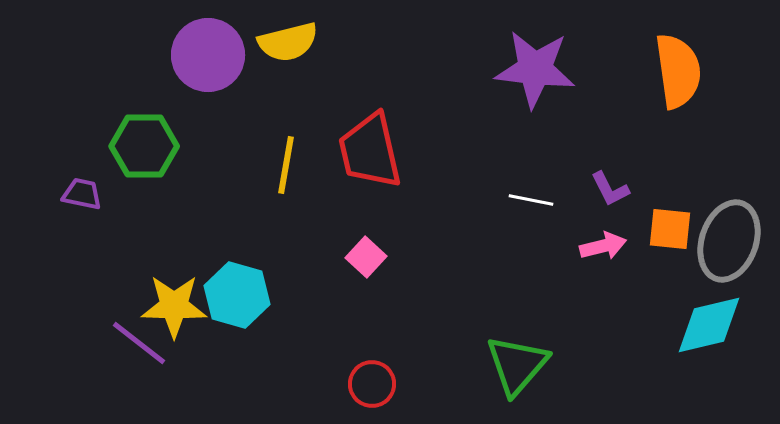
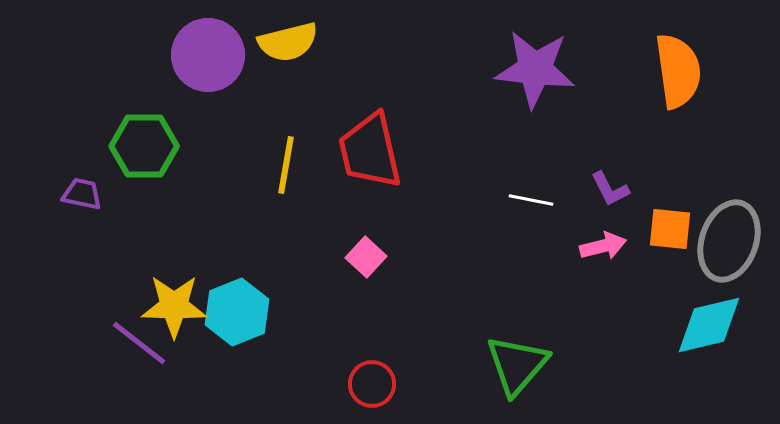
cyan hexagon: moved 17 px down; rotated 22 degrees clockwise
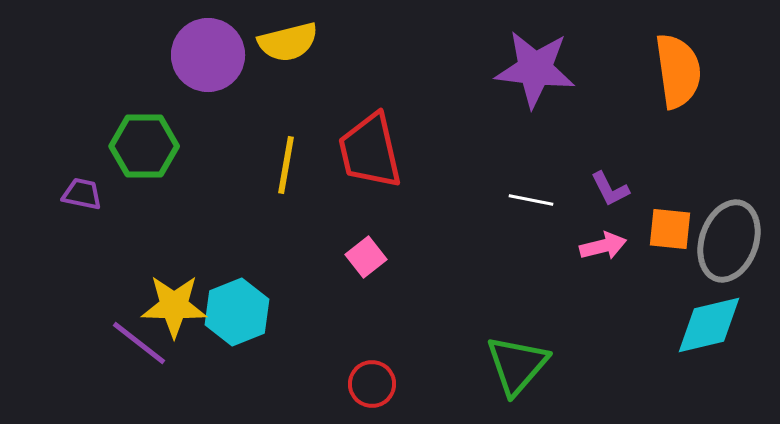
pink square: rotated 9 degrees clockwise
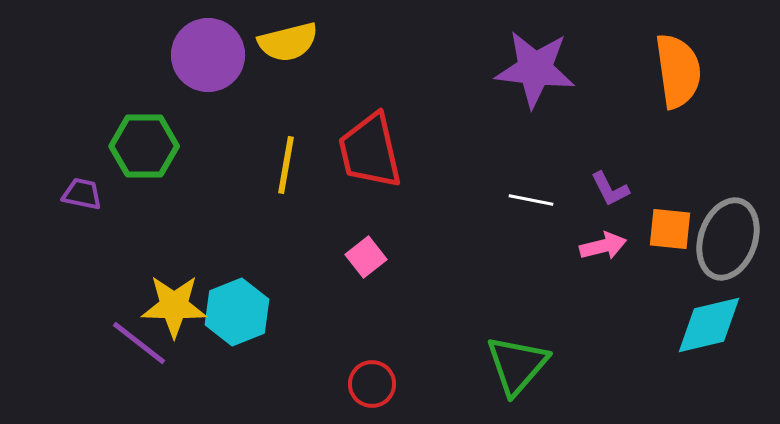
gray ellipse: moved 1 px left, 2 px up
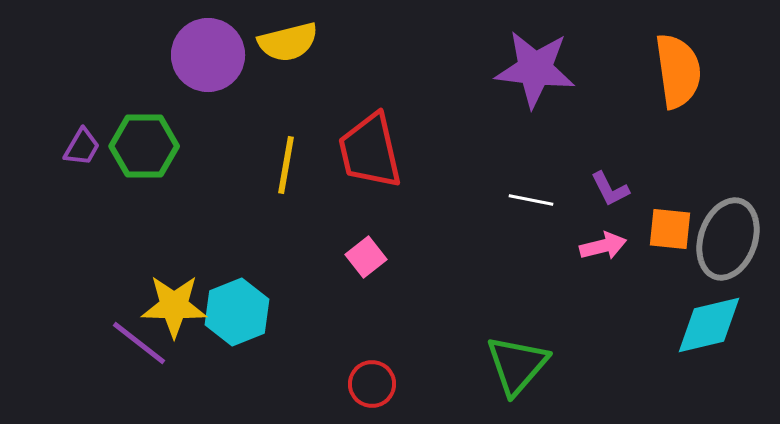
purple trapezoid: moved 47 px up; rotated 108 degrees clockwise
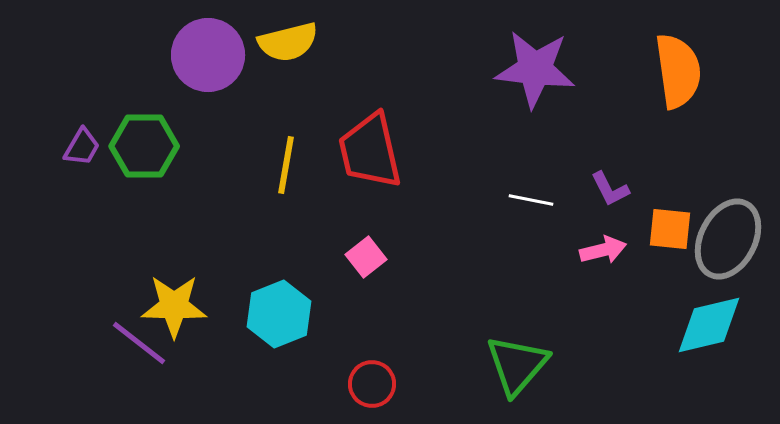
gray ellipse: rotated 8 degrees clockwise
pink arrow: moved 4 px down
cyan hexagon: moved 42 px right, 2 px down
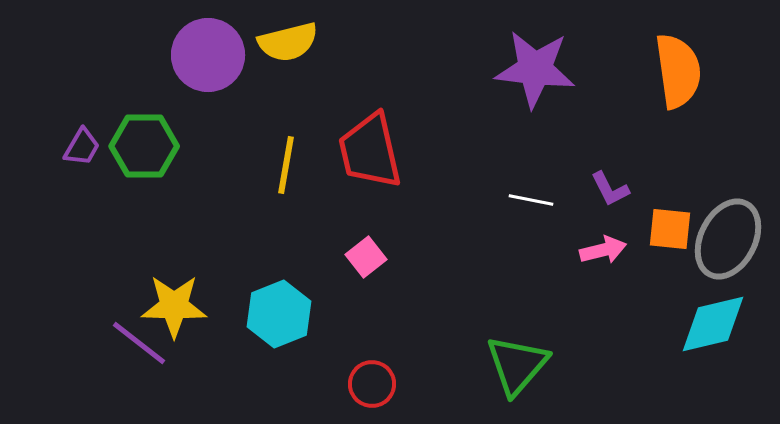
cyan diamond: moved 4 px right, 1 px up
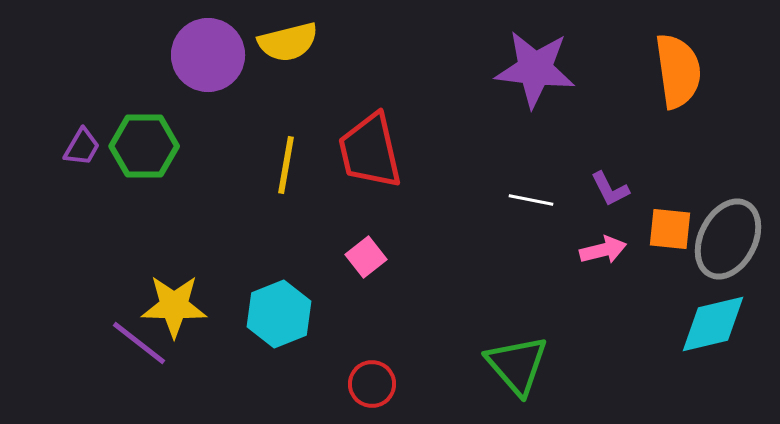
green triangle: rotated 22 degrees counterclockwise
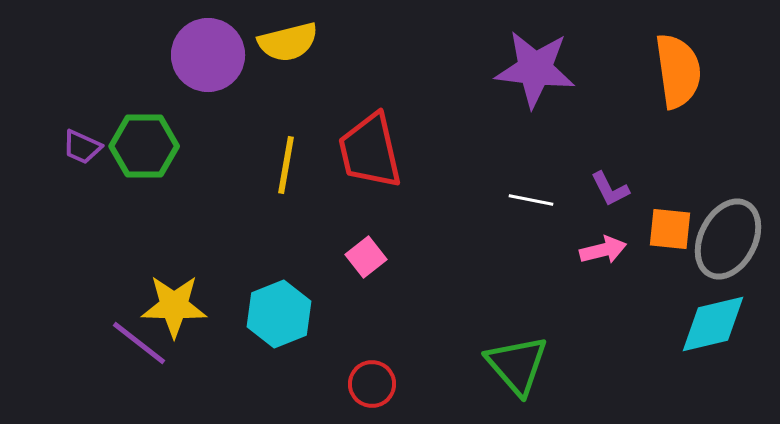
purple trapezoid: rotated 84 degrees clockwise
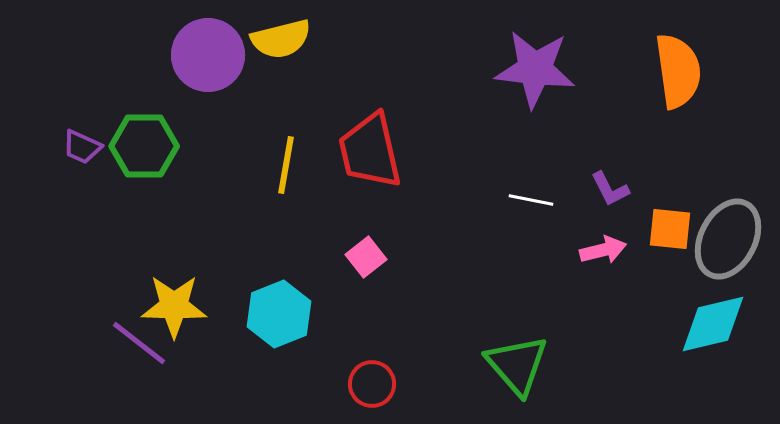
yellow semicircle: moved 7 px left, 3 px up
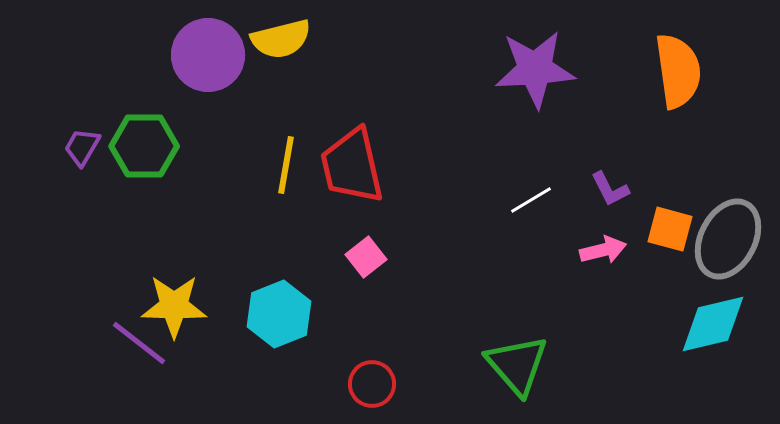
purple star: rotated 10 degrees counterclockwise
purple trapezoid: rotated 96 degrees clockwise
red trapezoid: moved 18 px left, 15 px down
white line: rotated 42 degrees counterclockwise
orange square: rotated 9 degrees clockwise
